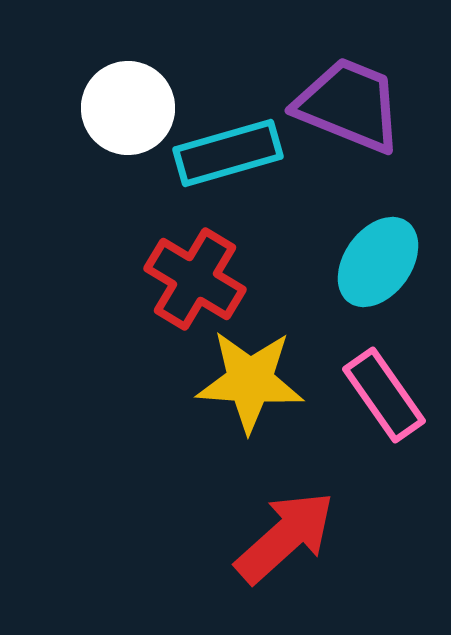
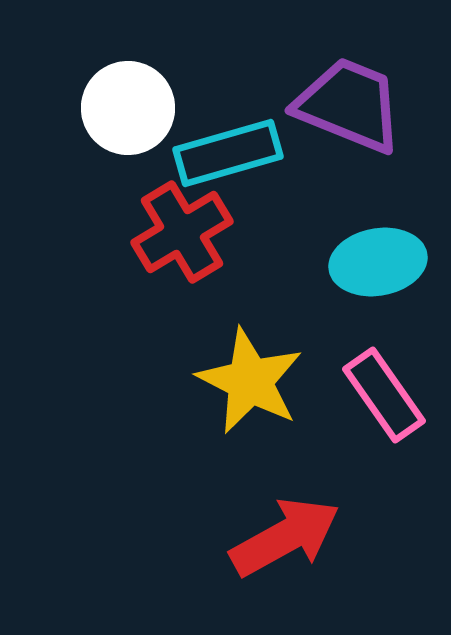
cyan ellipse: rotated 44 degrees clockwise
red cross: moved 13 px left, 47 px up; rotated 28 degrees clockwise
yellow star: rotated 23 degrees clockwise
red arrow: rotated 13 degrees clockwise
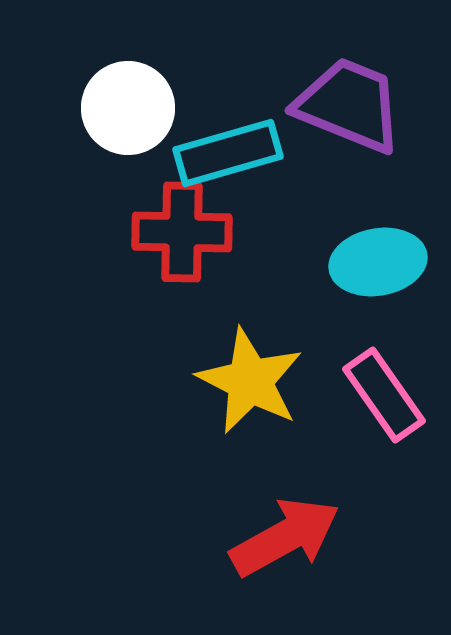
red cross: rotated 32 degrees clockwise
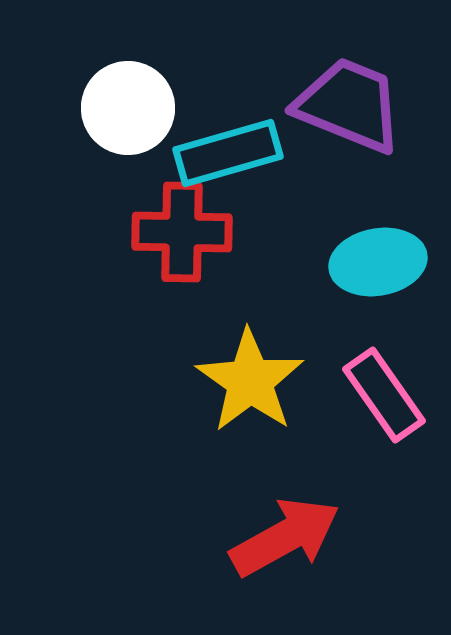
yellow star: rotated 8 degrees clockwise
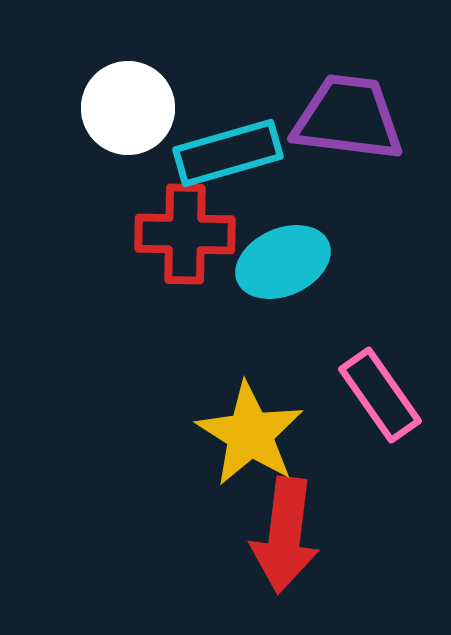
purple trapezoid: moved 1 px left, 13 px down; rotated 15 degrees counterclockwise
red cross: moved 3 px right, 2 px down
cyan ellipse: moved 95 px left; rotated 14 degrees counterclockwise
yellow star: moved 53 px down; rotated 3 degrees counterclockwise
pink rectangle: moved 4 px left
red arrow: moved 2 px up; rotated 126 degrees clockwise
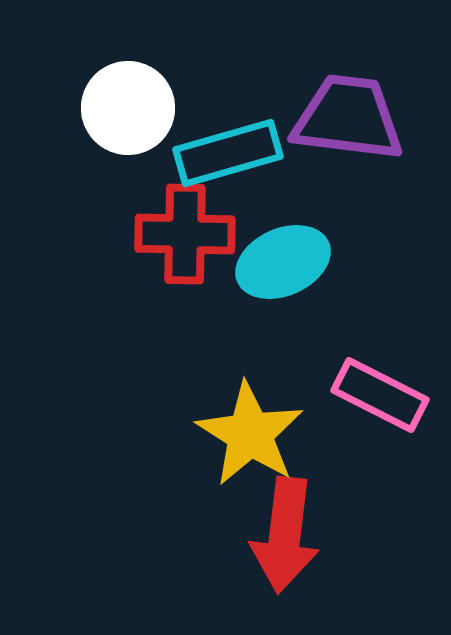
pink rectangle: rotated 28 degrees counterclockwise
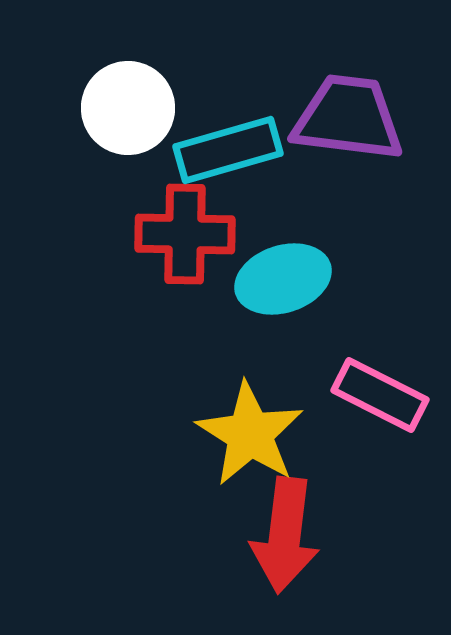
cyan rectangle: moved 3 px up
cyan ellipse: moved 17 px down; rotated 6 degrees clockwise
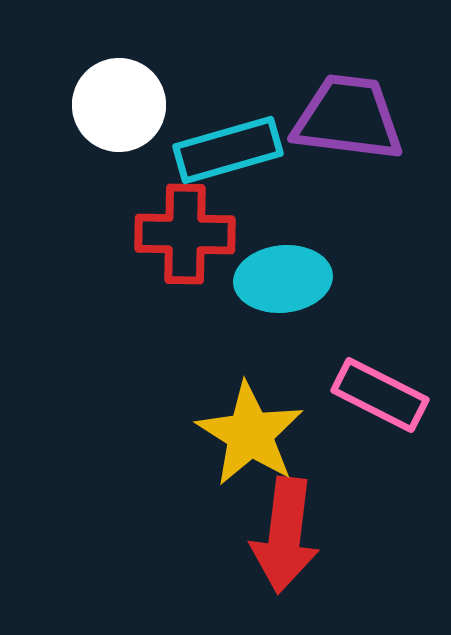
white circle: moved 9 px left, 3 px up
cyan ellipse: rotated 12 degrees clockwise
